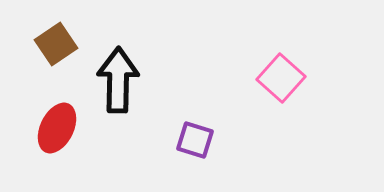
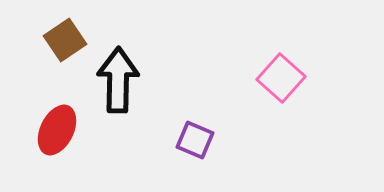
brown square: moved 9 px right, 4 px up
red ellipse: moved 2 px down
purple square: rotated 6 degrees clockwise
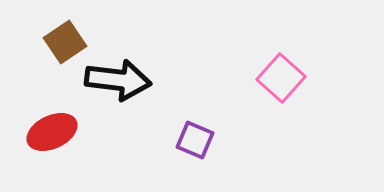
brown square: moved 2 px down
black arrow: rotated 96 degrees clockwise
red ellipse: moved 5 px left, 2 px down; rotated 39 degrees clockwise
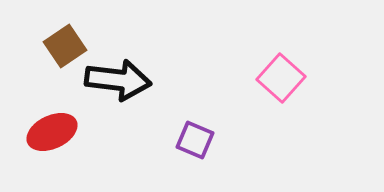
brown square: moved 4 px down
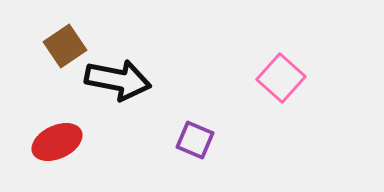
black arrow: rotated 4 degrees clockwise
red ellipse: moved 5 px right, 10 px down
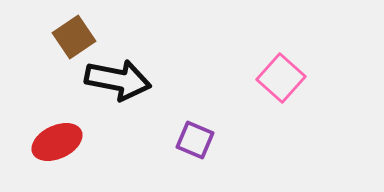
brown square: moved 9 px right, 9 px up
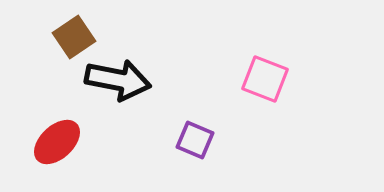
pink square: moved 16 px left, 1 px down; rotated 21 degrees counterclockwise
red ellipse: rotated 18 degrees counterclockwise
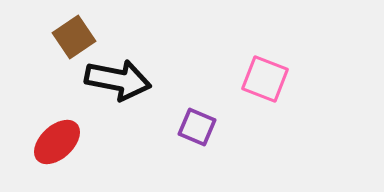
purple square: moved 2 px right, 13 px up
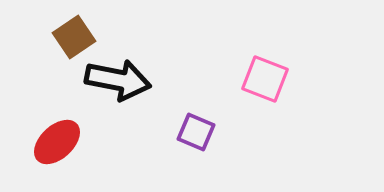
purple square: moved 1 px left, 5 px down
